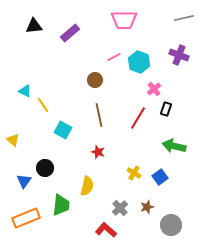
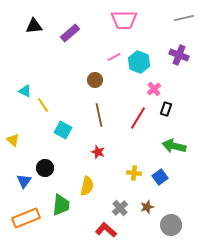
yellow cross: rotated 24 degrees counterclockwise
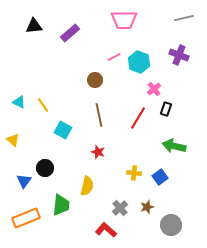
cyan triangle: moved 6 px left, 11 px down
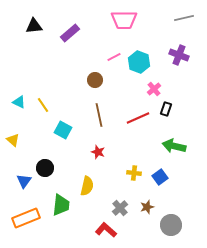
red line: rotated 35 degrees clockwise
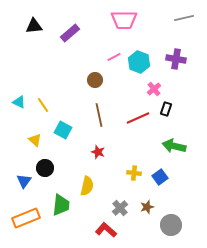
purple cross: moved 3 px left, 4 px down; rotated 12 degrees counterclockwise
yellow triangle: moved 22 px right
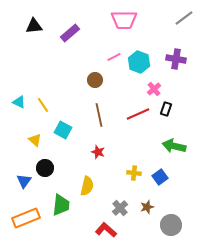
gray line: rotated 24 degrees counterclockwise
red line: moved 4 px up
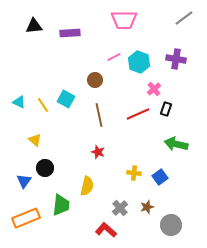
purple rectangle: rotated 36 degrees clockwise
cyan square: moved 3 px right, 31 px up
green arrow: moved 2 px right, 2 px up
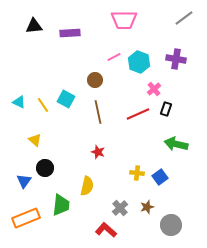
brown line: moved 1 px left, 3 px up
yellow cross: moved 3 px right
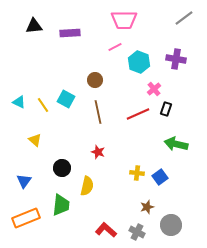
pink line: moved 1 px right, 10 px up
black circle: moved 17 px right
gray cross: moved 17 px right, 24 px down; rotated 21 degrees counterclockwise
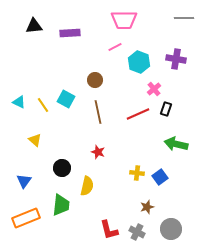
gray line: rotated 36 degrees clockwise
gray circle: moved 4 px down
red L-shape: moved 3 px right; rotated 145 degrees counterclockwise
